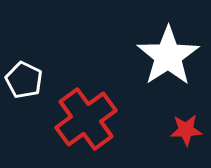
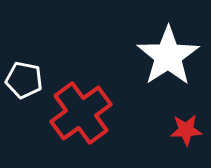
white pentagon: rotated 15 degrees counterclockwise
red cross: moved 5 px left, 6 px up
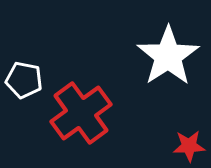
red star: moved 3 px right, 16 px down
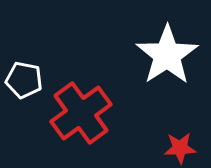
white star: moved 1 px left, 1 px up
red star: moved 9 px left, 2 px down
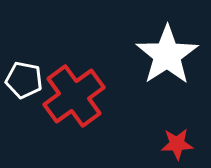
red cross: moved 7 px left, 17 px up
red star: moved 3 px left, 4 px up
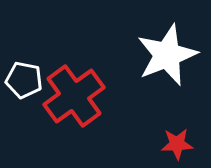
white star: rotated 12 degrees clockwise
